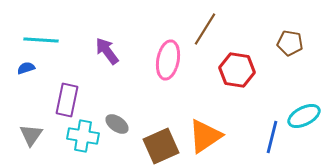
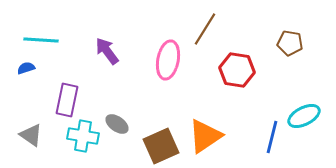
gray triangle: rotated 30 degrees counterclockwise
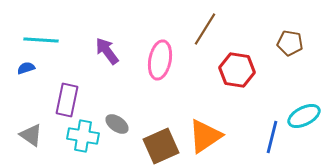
pink ellipse: moved 8 px left
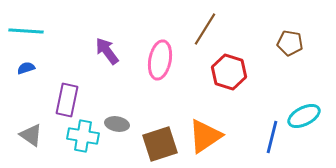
cyan line: moved 15 px left, 9 px up
red hexagon: moved 8 px left, 2 px down; rotated 8 degrees clockwise
gray ellipse: rotated 25 degrees counterclockwise
brown square: moved 1 px left, 2 px up; rotated 6 degrees clockwise
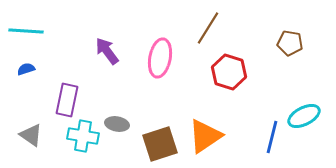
brown line: moved 3 px right, 1 px up
pink ellipse: moved 2 px up
blue semicircle: moved 1 px down
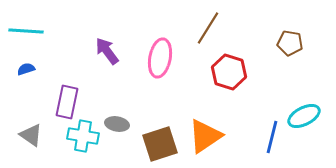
purple rectangle: moved 2 px down
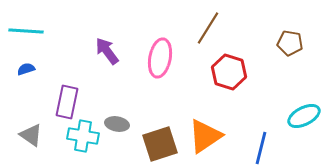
blue line: moved 11 px left, 11 px down
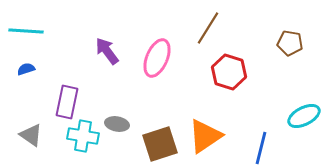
pink ellipse: moved 3 px left; rotated 12 degrees clockwise
